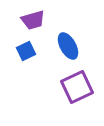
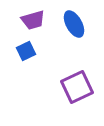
blue ellipse: moved 6 px right, 22 px up
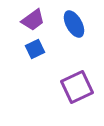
purple trapezoid: rotated 20 degrees counterclockwise
blue square: moved 9 px right, 2 px up
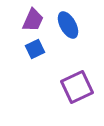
purple trapezoid: rotated 30 degrees counterclockwise
blue ellipse: moved 6 px left, 1 px down
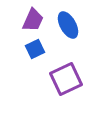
purple square: moved 11 px left, 8 px up
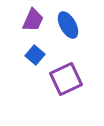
blue square: moved 6 px down; rotated 24 degrees counterclockwise
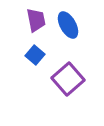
purple trapezoid: moved 3 px right; rotated 35 degrees counterclockwise
purple square: moved 2 px right; rotated 16 degrees counterclockwise
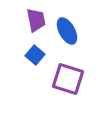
blue ellipse: moved 1 px left, 6 px down
purple square: rotated 32 degrees counterclockwise
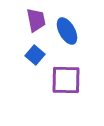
purple square: moved 2 px left, 1 px down; rotated 16 degrees counterclockwise
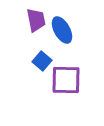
blue ellipse: moved 5 px left, 1 px up
blue square: moved 7 px right, 6 px down
